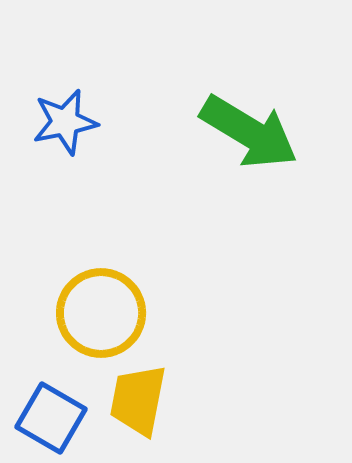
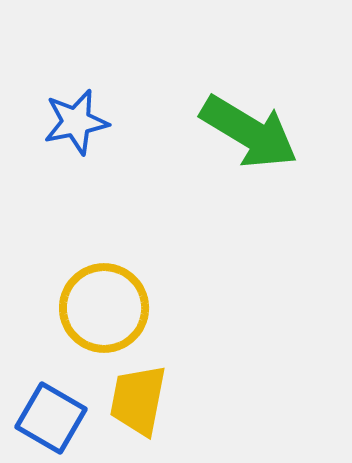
blue star: moved 11 px right
yellow circle: moved 3 px right, 5 px up
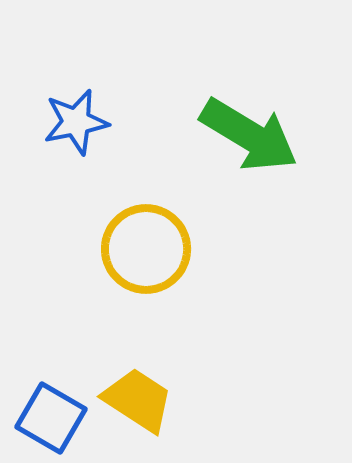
green arrow: moved 3 px down
yellow circle: moved 42 px right, 59 px up
yellow trapezoid: rotated 112 degrees clockwise
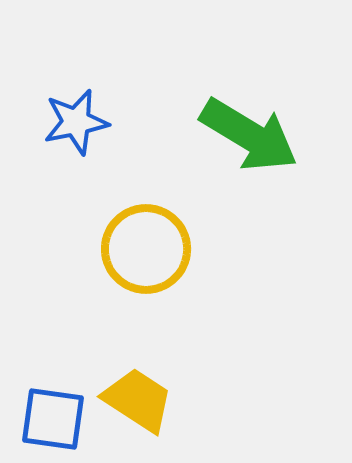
blue square: moved 2 px right, 1 px down; rotated 22 degrees counterclockwise
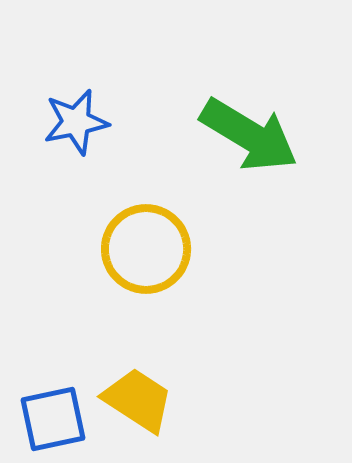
blue square: rotated 20 degrees counterclockwise
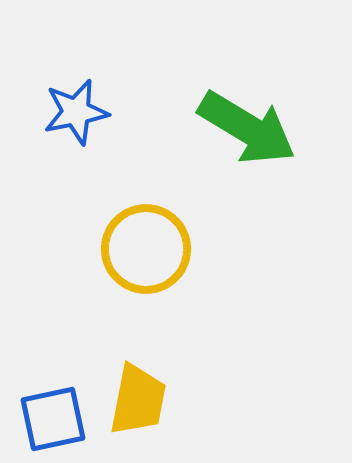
blue star: moved 10 px up
green arrow: moved 2 px left, 7 px up
yellow trapezoid: rotated 68 degrees clockwise
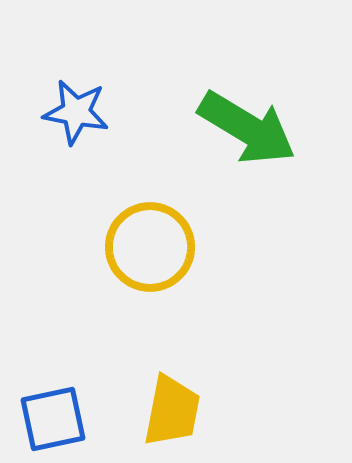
blue star: rotated 22 degrees clockwise
yellow circle: moved 4 px right, 2 px up
yellow trapezoid: moved 34 px right, 11 px down
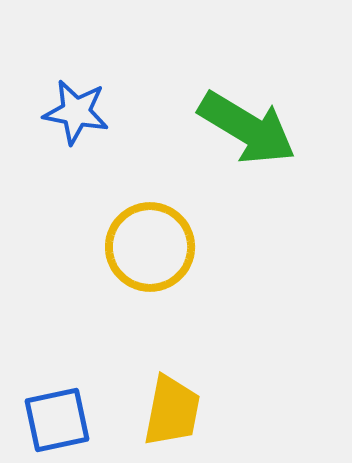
blue square: moved 4 px right, 1 px down
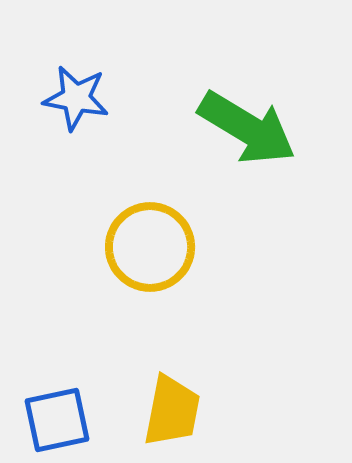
blue star: moved 14 px up
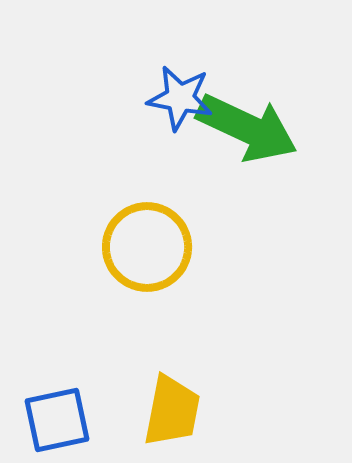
blue star: moved 104 px right
green arrow: rotated 6 degrees counterclockwise
yellow circle: moved 3 px left
